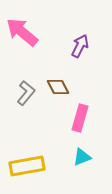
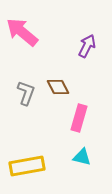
purple arrow: moved 7 px right
gray L-shape: rotated 20 degrees counterclockwise
pink rectangle: moved 1 px left
cyan triangle: rotated 36 degrees clockwise
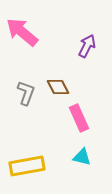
pink rectangle: rotated 40 degrees counterclockwise
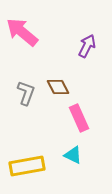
cyan triangle: moved 9 px left, 2 px up; rotated 12 degrees clockwise
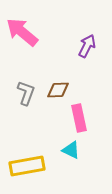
brown diamond: moved 3 px down; rotated 65 degrees counterclockwise
pink rectangle: rotated 12 degrees clockwise
cyan triangle: moved 2 px left, 5 px up
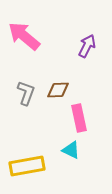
pink arrow: moved 2 px right, 4 px down
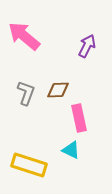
yellow rectangle: moved 2 px right, 1 px up; rotated 28 degrees clockwise
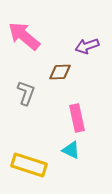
purple arrow: rotated 135 degrees counterclockwise
brown diamond: moved 2 px right, 18 px up
pink rectangle: moved 2 px left
